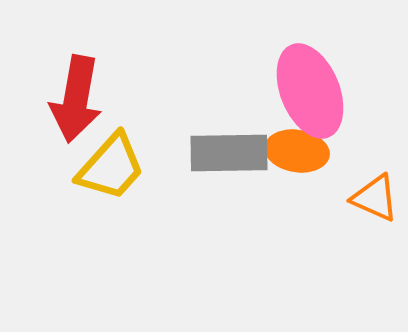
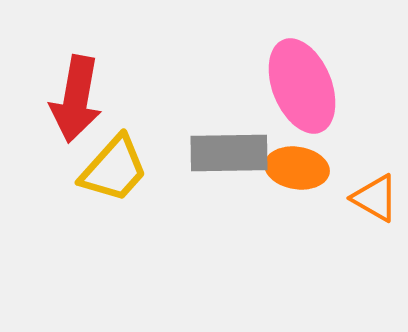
pink ellipse: moved 8 px left, 5 px up
orange ellipse: moved 17 px down
yellow trapezoid: moved 3 px right, 2 px down
orange triangle: rotated 6 degrees clockwise
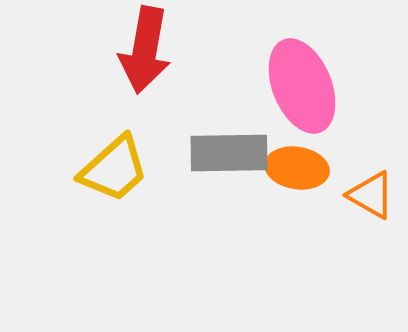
red arrow: moved 69 px right, 49 px up
yellow trapezoid: rotated 6 degrees clockwise
orange triangle: moved 4 px left, 3 px up
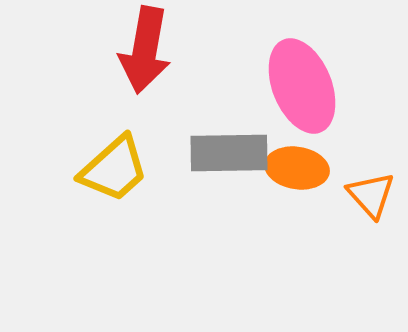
orange triangle: rotated 18 degrees clockwise
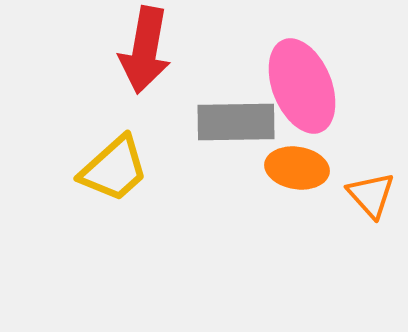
gray rectangle: moved 7 px right, 31 px up
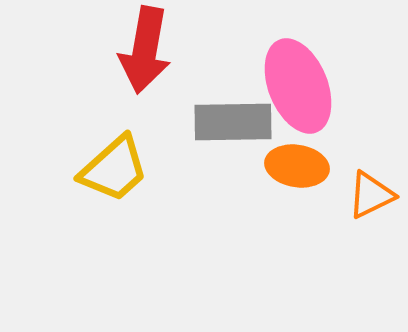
pink ellipse: moved 4 px left
gray rectangle: moved 3 px left
orange ellipse: moved 2 px up
orange triangle: rotated 46 degrees clockwise
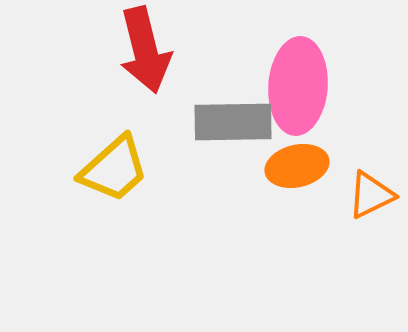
red arrow: rotated 24 degrees counterclockwise
pink ellipse: rotated 26 degrees clockwise
orange ellipse: rotated 22 degrees counterclockwise
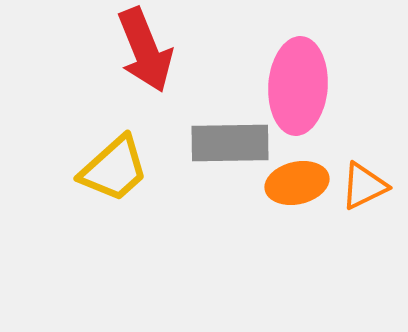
red arrow: rotated 8 degrees counterclockwise
gray rectangle: moved 3 px left, 21 px down
orange ellipse: moved 17 px down
orange triangle: moved 7 px left, 9 px up
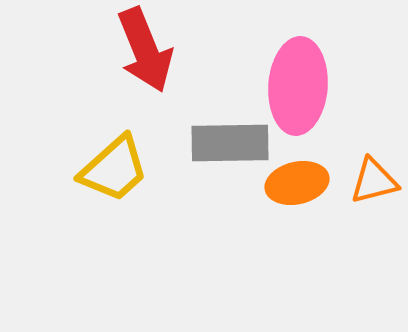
orange triangle: moved 10 px right, 5 px up; rotated 12 degrees clockwise
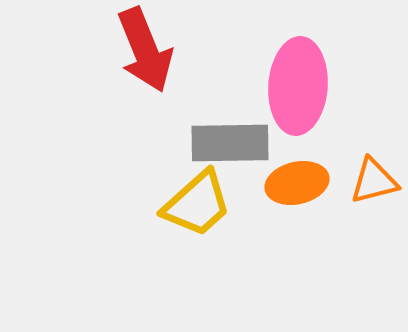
yellow trapezoid: moved 83 px right, 35 px down
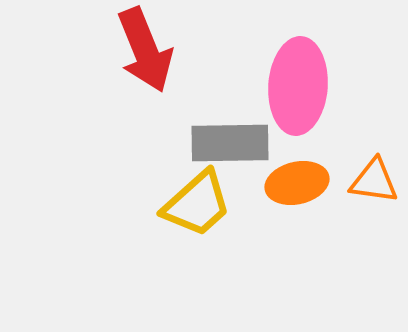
orange triangle: rotated 22 degrees clockwise
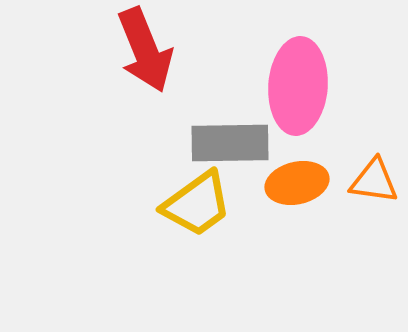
yellow trapezoid: rotated 6 degrees clockwise
